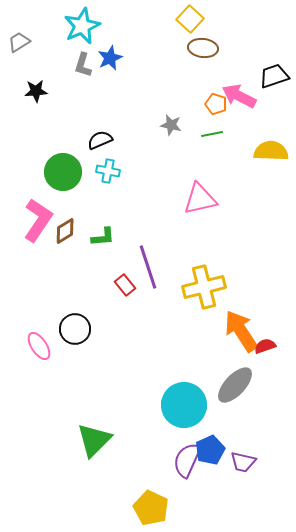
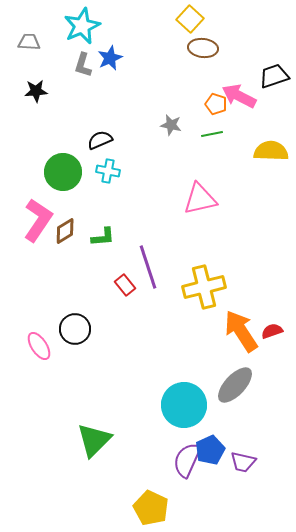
gray trapezoid: moved 10 px right; rotated 35 degrees clockwise
red semicircle: moved 7 px right, 15 px up
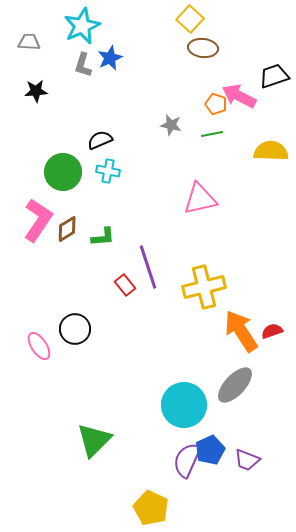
brown diamond: moved 2 px right, 2 px up
purple trapezoid: moved 4 px right, 2 px up; rotated 8 degrees clockwise
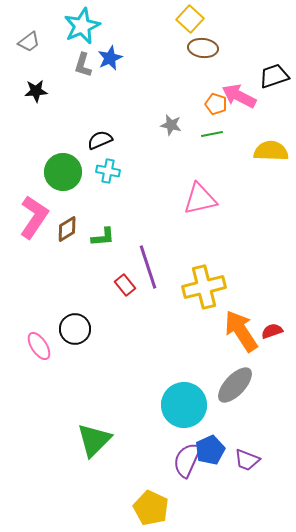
gray trapezoid: rotated 140 degrees clockwise
pink L-shape: moved 4 px left, 3 px up
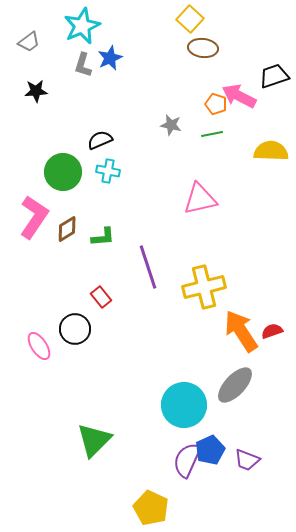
red rectangle: moved 24 px left, 12 px down
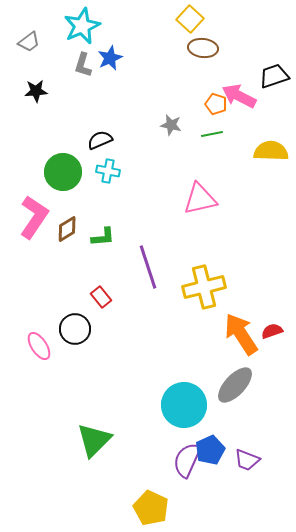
orange arrow: moved 3 px down
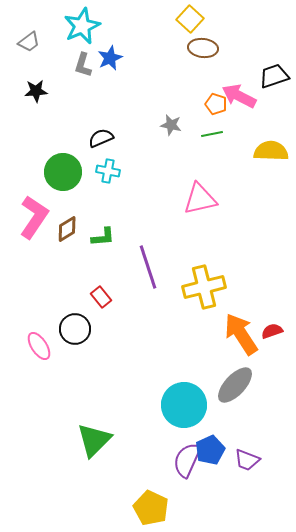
black semicircle: moved 1 px right, 2 px up
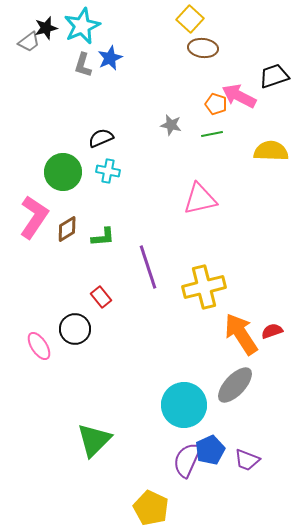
black star: moved 10 px right, 63 px up; rotated 10 degrees counterclockwise
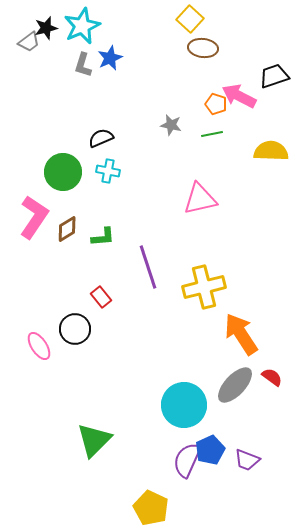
red semicircle: moved 46 px down; rotated 55 degrees clockwise
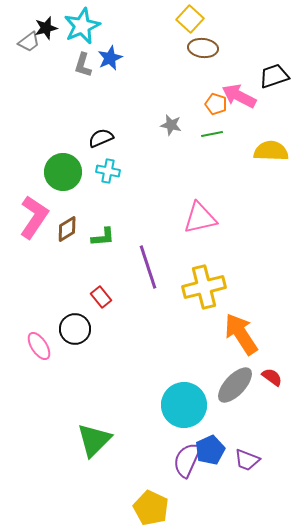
pink triangle: moved 19 px down
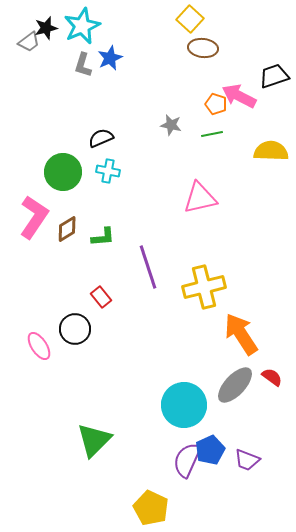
pink triangle: moved 20 px up
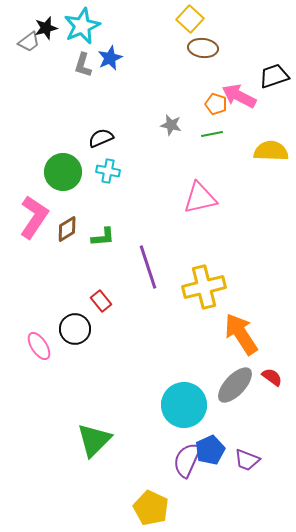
red rectangle: moved 4 px down
